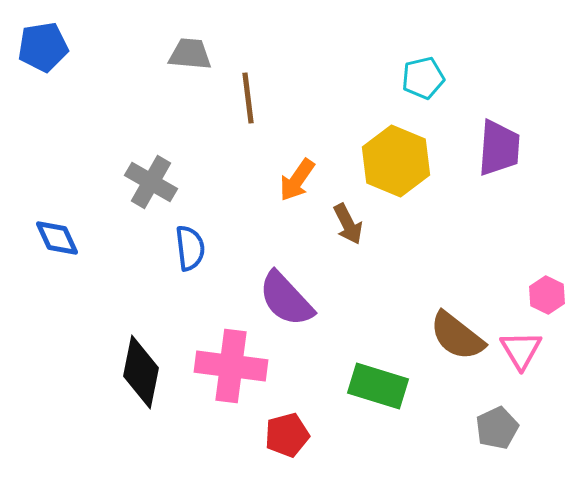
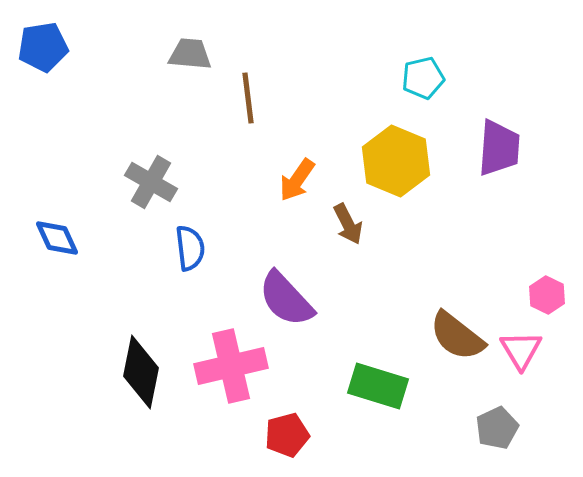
pink cross: rotated 20 degrees counterclockwise
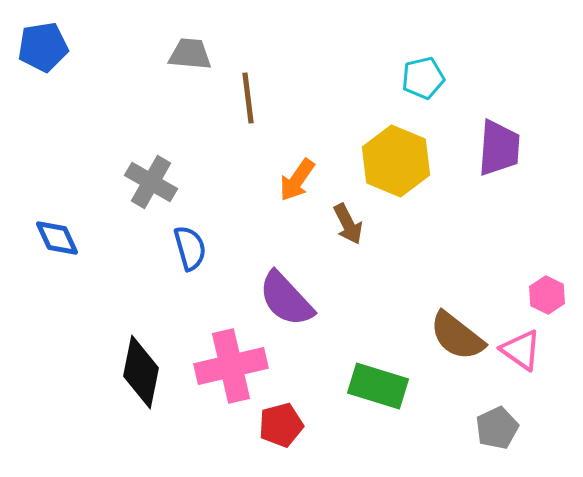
blue semicircle: rotated 9 degrees counterclockwise
pink triangle: rotated 24 degrees counterclockwise
red pentagon: moved 6 px left, 10 px up
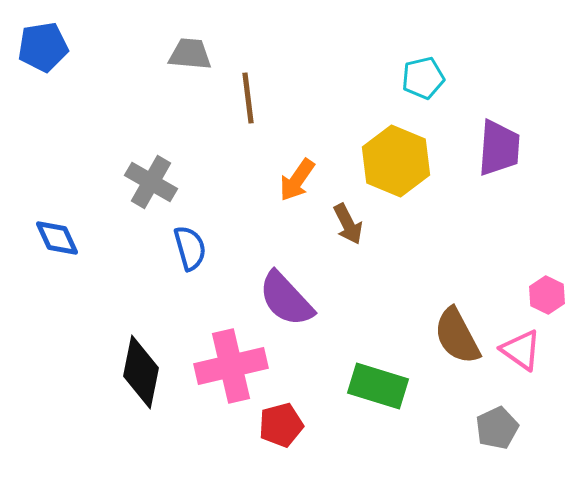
brown semicircle: rotated 24 degrees clockwise
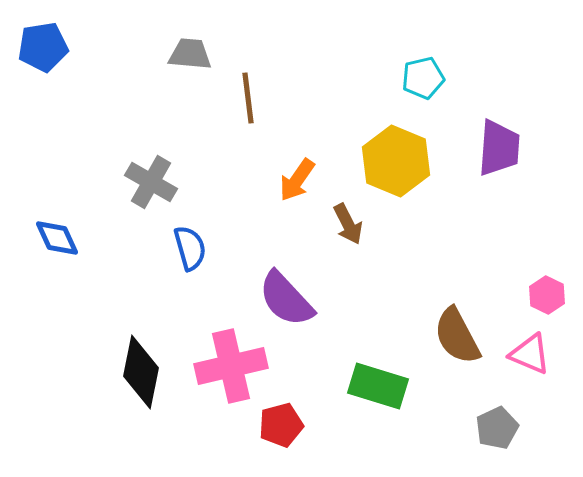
pink triangle: moved 9 px right, 4 px down; rotated 12 degrees counterclockwise
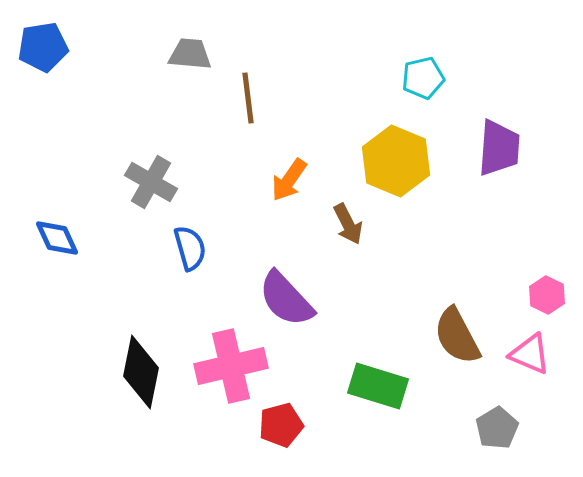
orange arrow: moved 8 px left
gray pentagon: rotated 6 degrees counterclockwise
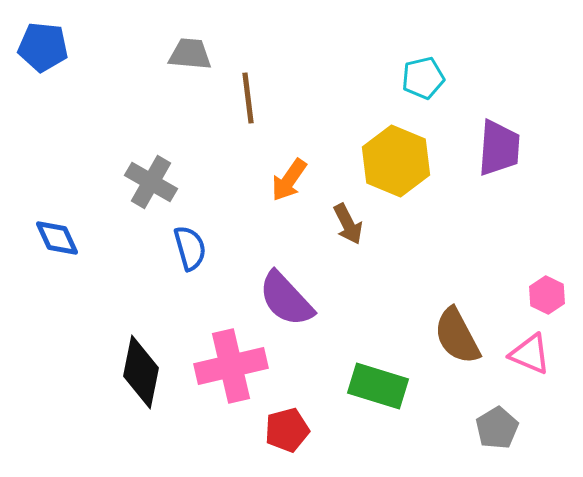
blue pentagon: rotated 15 degrees clockwise
red pentagon: moved 6 px right, 5 px down
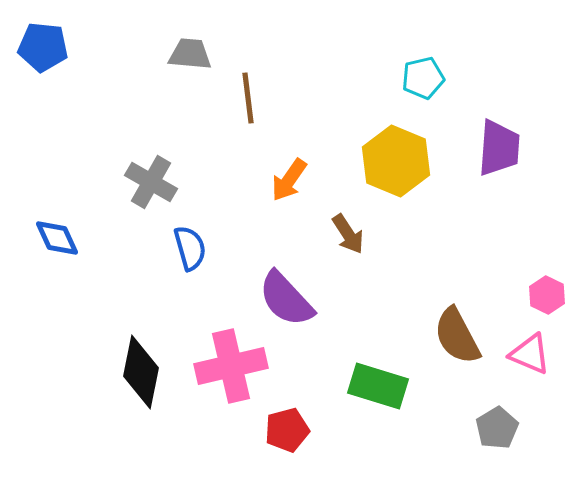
brown arrow: moved 10 px down; rotated 6 degrees counterclockwise
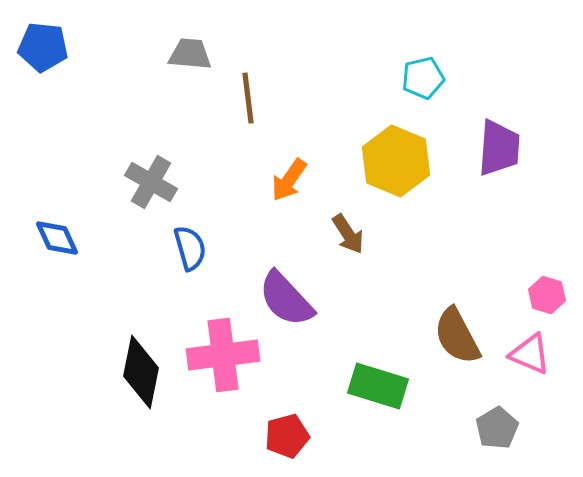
pink hexagon: rotated 9 degrees counterclockwise
pink cross: moved 8 px left, 11 px up; rotated 6 degrees clockwise
red pentagon: moved 6 px down
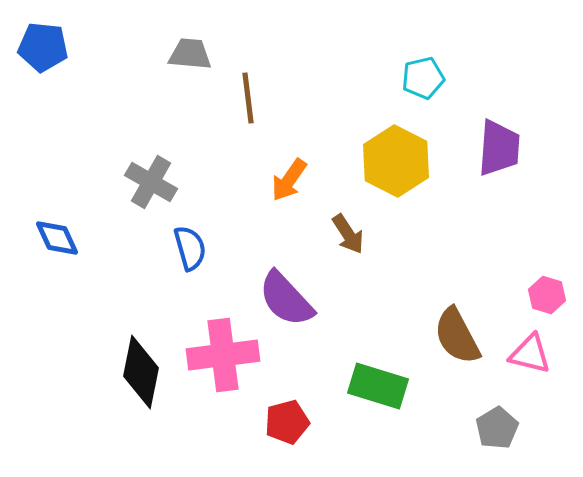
yellow hexagon: rotated 4 degrees clockwise
pink triangle: rotated 9 degrees counterclockwise
red pentagon: moved 14 px up
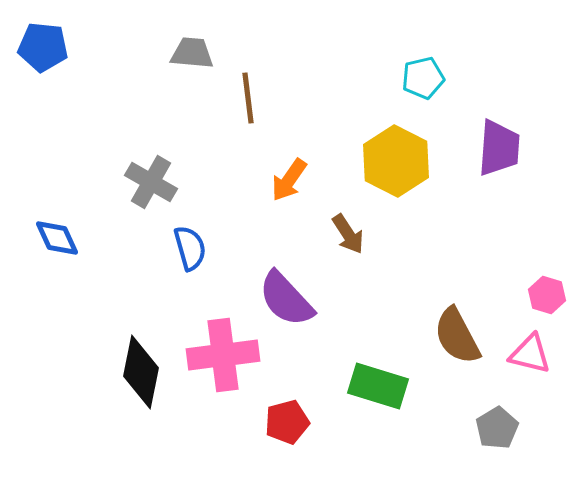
gray trapezoid: moved 2 px right, 1 px up
